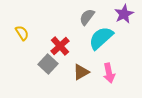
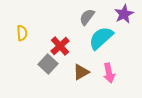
yellow semicircle: rotated 28 degrees clockwise
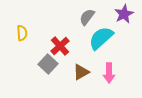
pink arrow: rotated 12 degrees clockwise
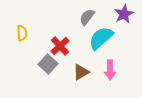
pink arrow: moved 1 px right, 3 px up
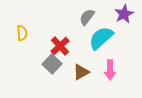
gray square: moved 4 px right
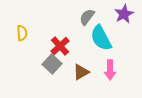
cyan semicircle: rotated 76 degrees counterclockwise
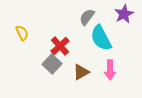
yellow semicircle: rotated 21 degrees counterclockwise
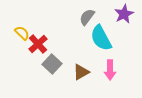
yellow semicircle: rotated 21 degrees counterclockwise
red cross: moved 22 px left, 2 px up
